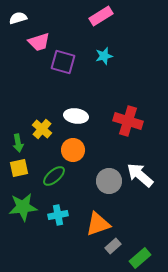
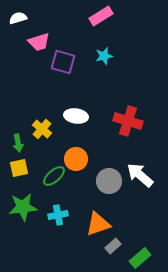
orange circle: moved 3 px right, 9 px down
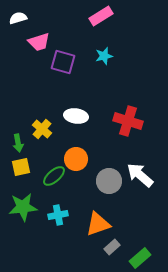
yellow square: moved 2 px right, 1 px up
gray rectangle: moved 1 px left, 1 px down
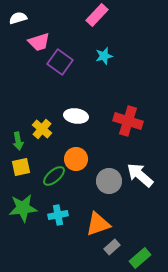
pink rectangle: moved 4 px left, 1 px up; rotated 15 degrees counterclockwise
purple square: moved 3 px left; rotated 20 degrees clockwise
green arrow: moved 2 px up
green star: moved 1 px down
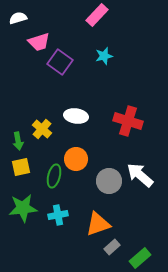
green ellipse: rotated 35 degrees counterclockwise
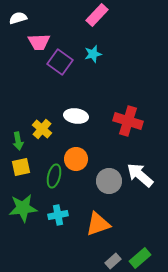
pink trapezoid: rotated 15 degrees clockwise
cyan star: moved 11 px left, 2 px up
gray rectangle: moved 1 px right, 14 px down
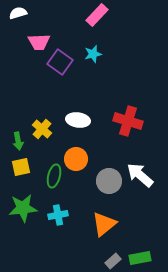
white semicircle: moved 5 px up
white ellipse: moved 2 px right, 4 px down
orange triangle: moved 6 px right; rotated 20 degrees counterclockwise
green rectangle: rotated 30 degrees clockwise
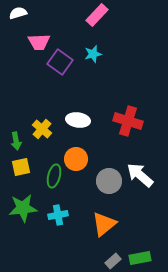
green arrow: moved 2 px left
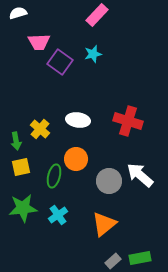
yellow cross: moved 2 px left
cyan cross: rotated 24 degrees counterclockwise
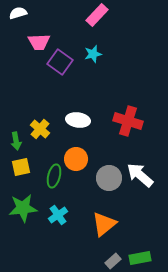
gray circle: moved 3 px up
